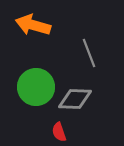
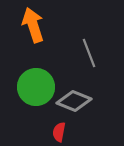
orange arrow: rotated 56 degrees clockwise
gray diamond: moved 1 px left, 2 px down; rotated 20 degrees clockwise
red semicircle: rotated 30 degrees clockwise
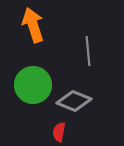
gray line: moved 1 px left, 2 px up; rotated 16 degrees clockwise
green circle: moved 3 px left, 2 px up
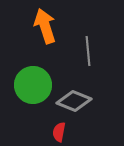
orange arrow: moved 12 px right, 1 px down
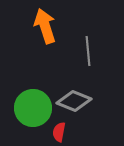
green circle: moved 23 px down
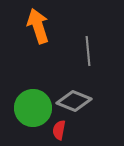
orange arrow: moved 7 px left
red semicircle: moved 2 px up
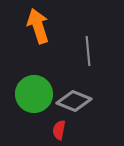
green circle: moved 1 px right, 14 px up
